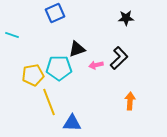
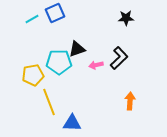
cyan line: moved 20 px right, 16 px up; rotated 48 degrees counterclockwise
cyan pentagon: moved 6 px up
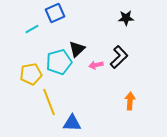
cyan line: moved 10 px down
black triangle: rotated 24 degrees counterclockwise
black L-shape: moved 1 px up
cyan pentagon: rotated 15 degrees counterclockwise
yellow pentagon: moved 2 px left, 1 px up
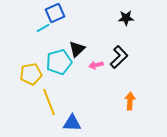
cyan line: moved 11 px right, 1 px up
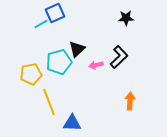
cyan line: moved 2 px left, 4 px up
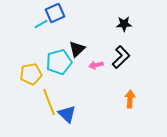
black star: moved 2 px left, 6 px down
black L-shape: moved 2 px right
orange arrow: moved 2 px up
blue triangle: moved 5 px left, 9 px up; rotated 42 degrees clockwise
